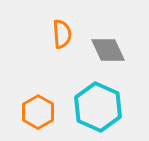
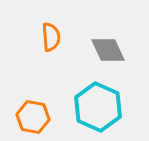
orange semicircle: moved 11 px left, 3 px down
orange hexagon: moved 5 px left, 5 px down; rotated 20 degrees counterclockwise
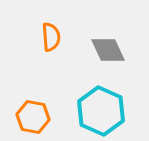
cyan hexagon: moved 3 px right, 4 px down
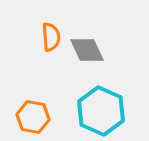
gray diamond: moved 21 px left
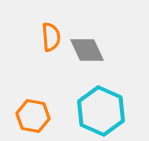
orange hexagon: moved 1 px up
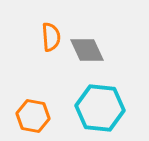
cyan hexagon: moved 1 px left, 3 px up; rotated 18 degrees counterclockwise
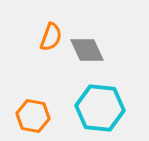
orange semicircle: rotated 24 degrees clockwise
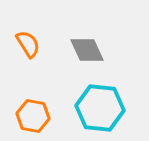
orange semicircle: moved 23 px left, 7 px down; rotated 52 degrees counterclockwise
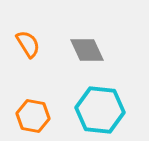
cyan hexagon: moved 2 px down
